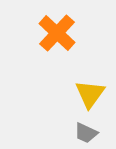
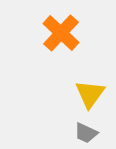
orange cross: moved 4 px right
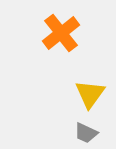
orange cross: rotated 9 degrees clockwise
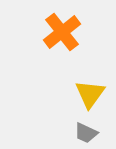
orange cross: moved 1 px right, 1 px up
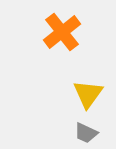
yellow triangle: moved 2 px left
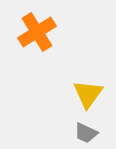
orange cross: moved 25 px left; rotated 6 degrees clockwise
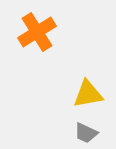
yellow triangle: rotated 44 degrees clockwise
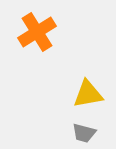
gray trapezoid: moved 2 px left; rotated 10 degrees counterclockwise
